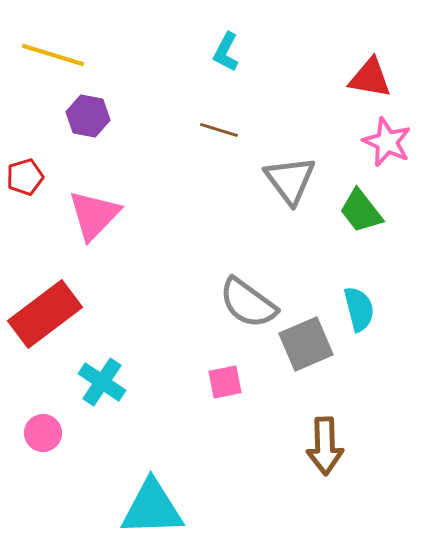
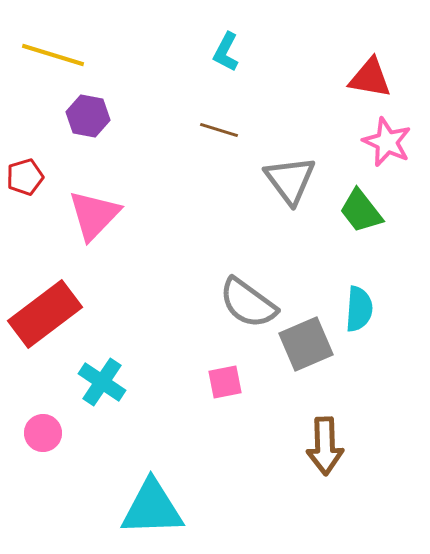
cyan semicircle: rotated 18 degrees clockwise
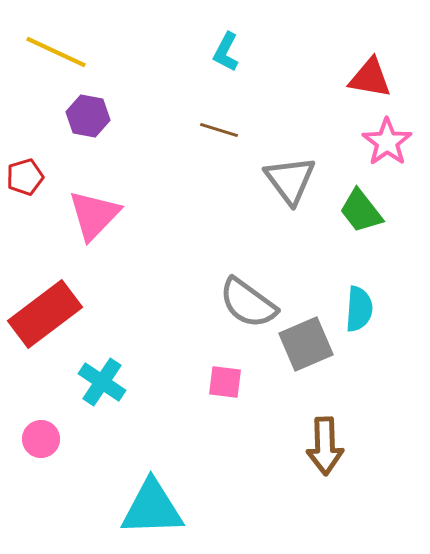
yellow line: moved 3 px right, 3 px up; rotated 8 degrees clockwise
pink star: rotated 12 degrees clockwise
pink square: rotated 18 degrees clockwise
pink circle: moved 2 px left, 6 px down
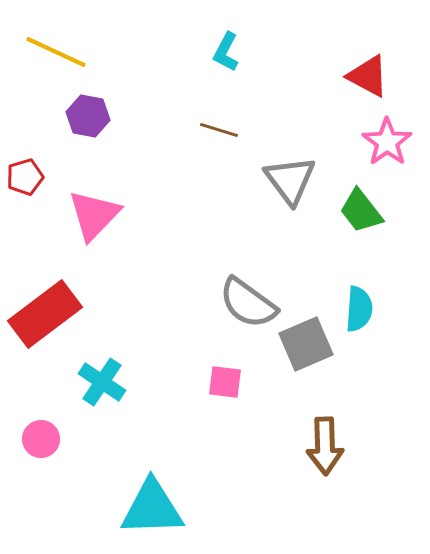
red triangle: moved 2 px left, 2 px up; rotated 18 degrees clockwise
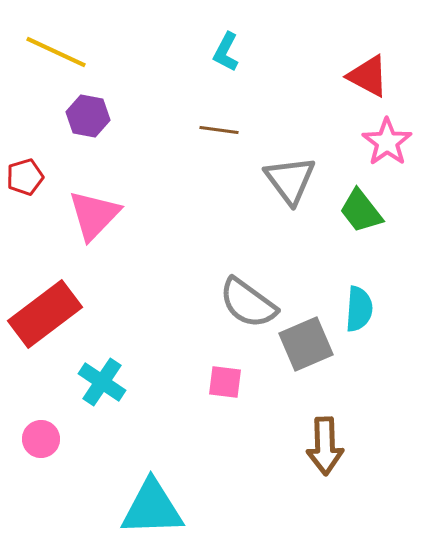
brown line: rotated 9 degrees counterclockwise
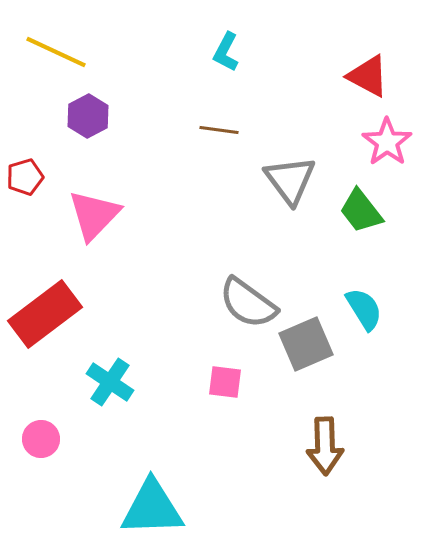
purple hexagon: rotated 21 degrees clockwise
cyan semicircle: moved 5 px right; rotated 36 degrees counterclockwise
cyan cross: moved 8 px right
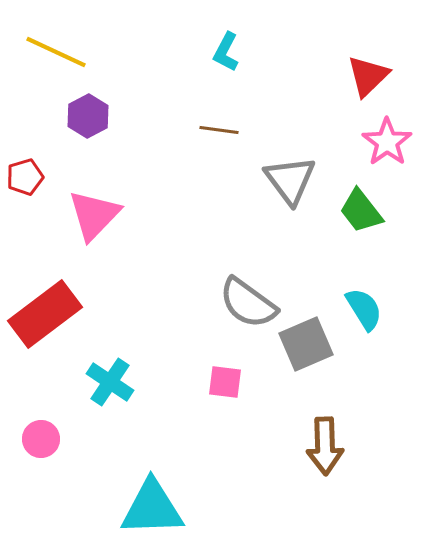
red triangle: rotated 48 degrees clockwise
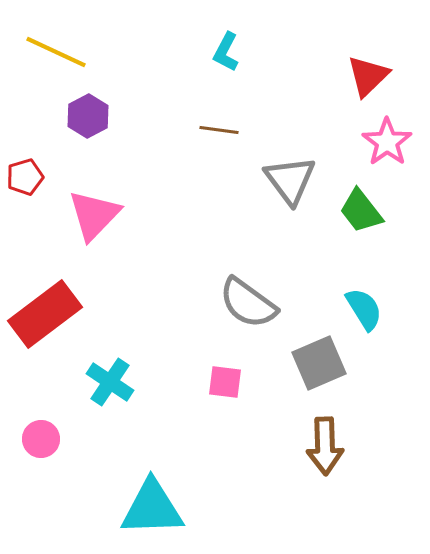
gray square: moved 13 px right, 19 px down
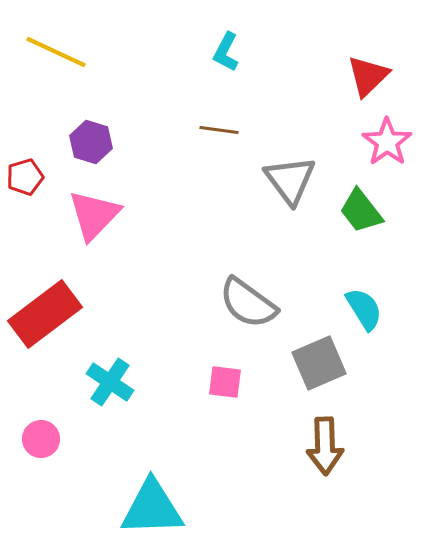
purple hexagon: moved 3 px right, 26 px down; rotated 15 degrees counterclockwise
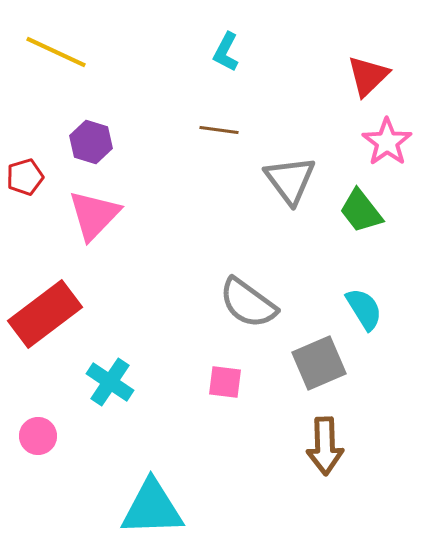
pink circle: moved 3 px left, 3 px up
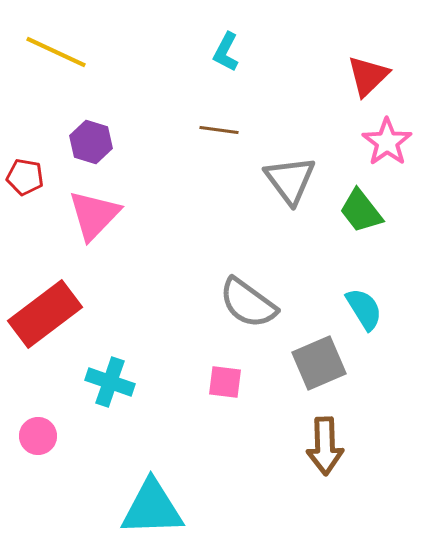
red pentagon: rotated 27 degrees clockwise
cyan cross: rotated 15 degrees counterclockwise
